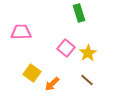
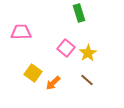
yellow square: moved 1 px right
orange arrow: moved 1 px right, 1 px up
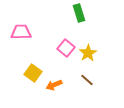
orange arrow: moved 1 px right, 2 px down; rotated 21 degrees clockwise
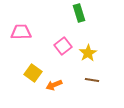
pink square: moved 3 px left, 2 px up; rotated 12 degrees clockwise
brown line: moved 5 px right; rotated 32 degrees counterclockwise
